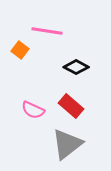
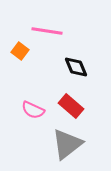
orange square: moved 1 px down
black diamond: rotated 40 degrees clockwise
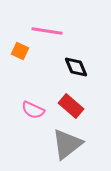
orange square: rotated 12 degrees counterclockwise
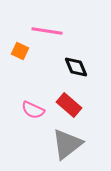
red rectangle: moved 2 px left, 1 px up
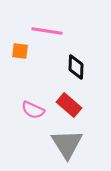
orange square: rotated 18 degrees counterclockwise
black diamond: rotated 25 degrees clockwise
gray triangle: rotated 24 degrees counterclockwise
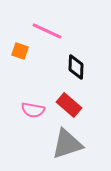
pink line: rotated 16 degrees clockwise
orange square: rotated 12 degrees clockwise
pink semicircle: rotated 15 degrees counterclockwise
gray triangle: rotated 44 degrees clockwise
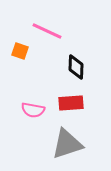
red rectangle: moved 2 px right, 2 px up; rotated 45 degrees counterclockwise
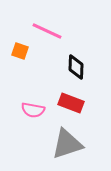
red rectangle: rotated 25 degrees clockwise
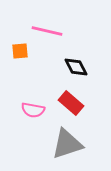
pink line: rotated 12 degrees counterclockwise
orange square: rotated 24 degrees counterclockwise
black diamond: rotated 30 degrees counterclockwise
red rectangle: rotated 20 degrees clockwise
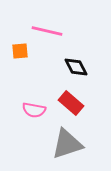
pink semicircle: moved 1 px right
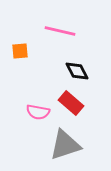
pink line: moved 13 px right
black diamond: moved 1 px right, 4 px down
pink semicircle: moved 4 px right, 2 px down
gray triangle: moved 2 px left, 1 px down
